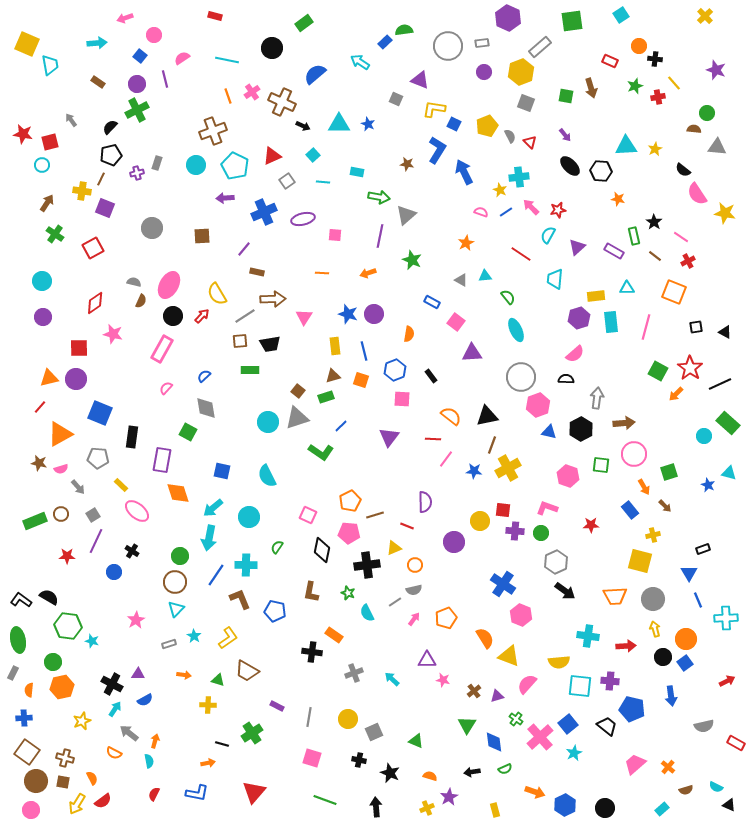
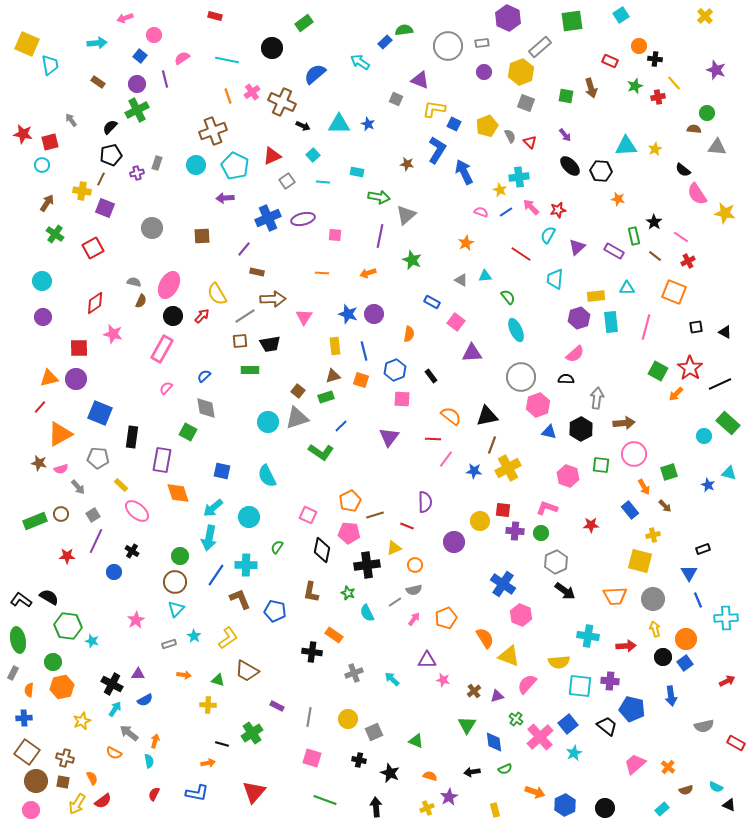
blue cross at (264, 212): moved 4 px right, 6 px down
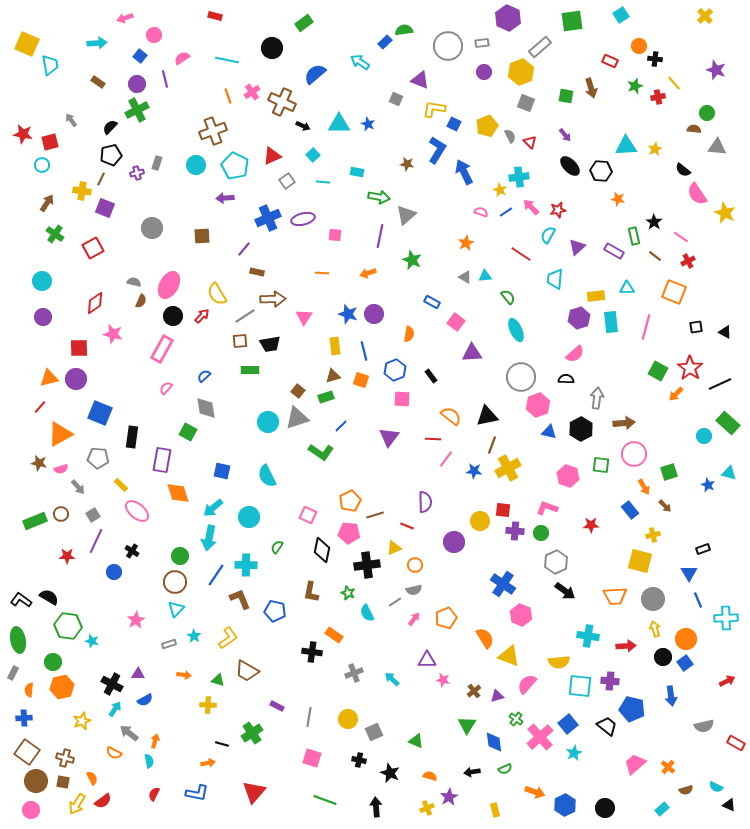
yellow star at (725, 213): rotated 15 degrees clockwise
gray triangle at (461, 280): moved 4 px right, 3 px up
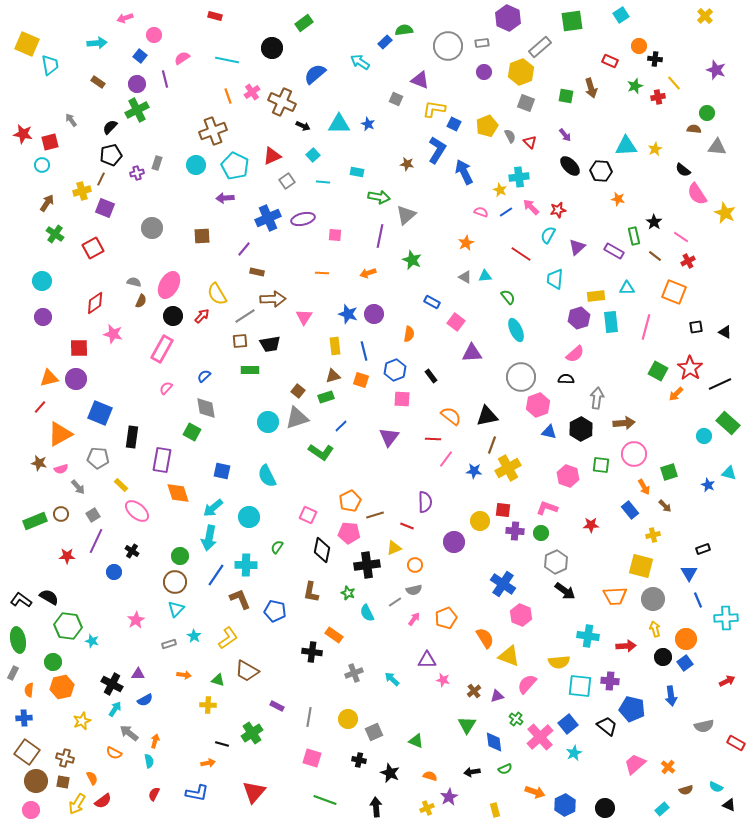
yellow cross at (82, 191): rotated 24 degrees counterclockwise
green square at (188, 432): moved 4 px right
yellow square at (640, 561): moved 1 px right, 5 px down
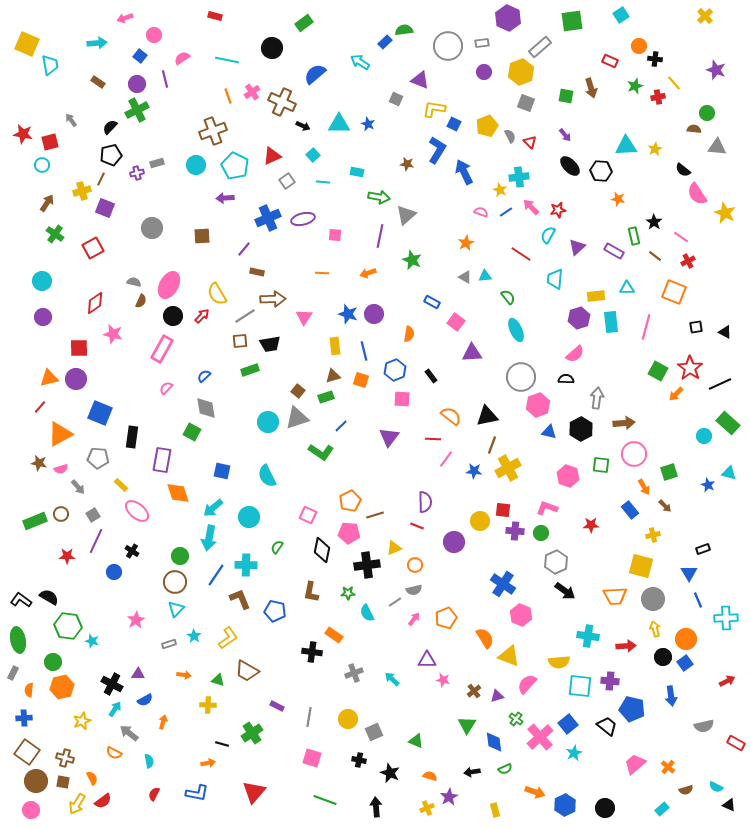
gray rectangle at (157, 163): rotated 56 degrees clockwise
green rectangle at (250, 370): rotated 18 degrees counterclockwise
red line at (407, 526): moved 10 px right
green star at (348, 593): rotated 24 degrees counterclockwise
orange arrow at (155, 741): moved 8 px right, 19 px up
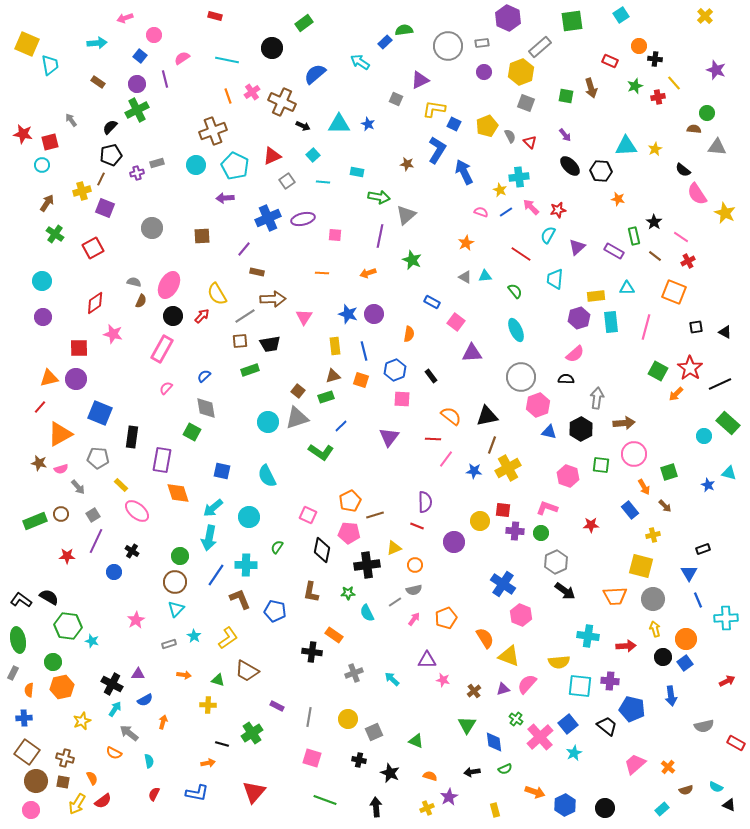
purple triangle at (420, 80): rotated 48 degrees counterclockwise
green semicircle at (508, 297): moved 7 px right, 6 px up
purple triangle at (497, 696): moved 6 px right, 7 px up
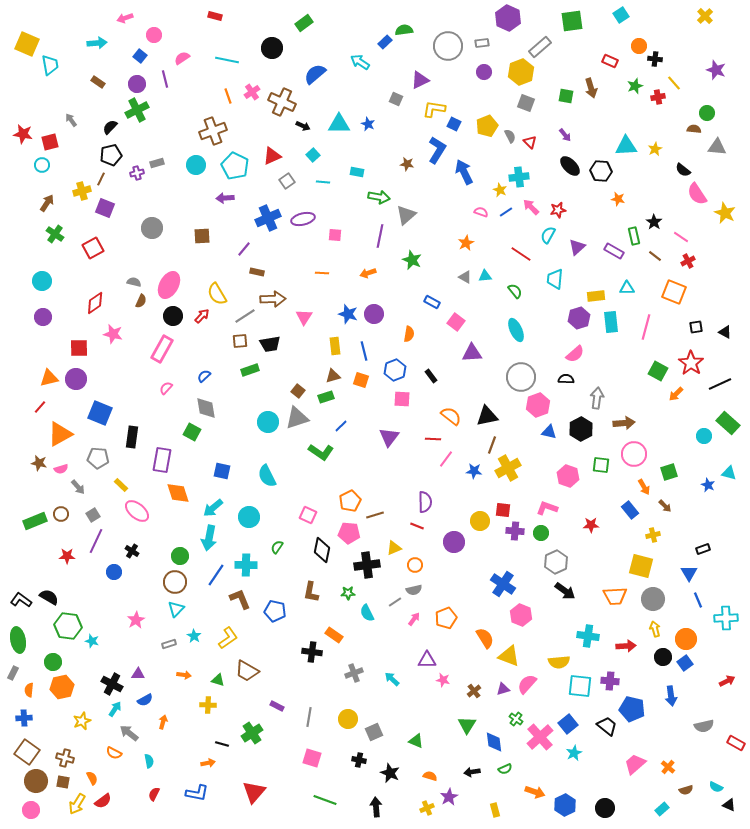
red star at (690, 368): moved 1 px right, 5 px up
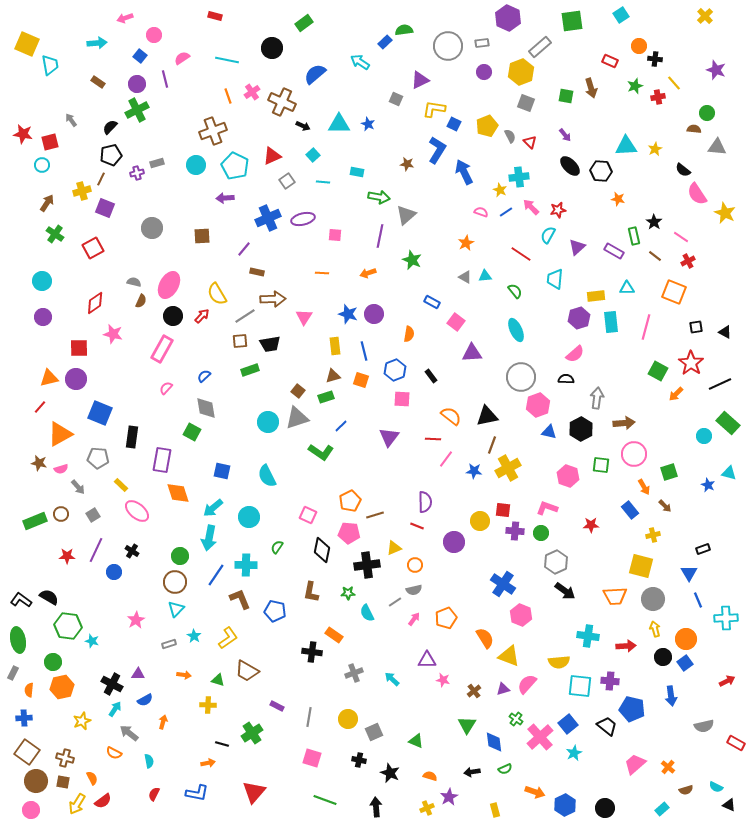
purple line at (96, 541): moved 9 px down
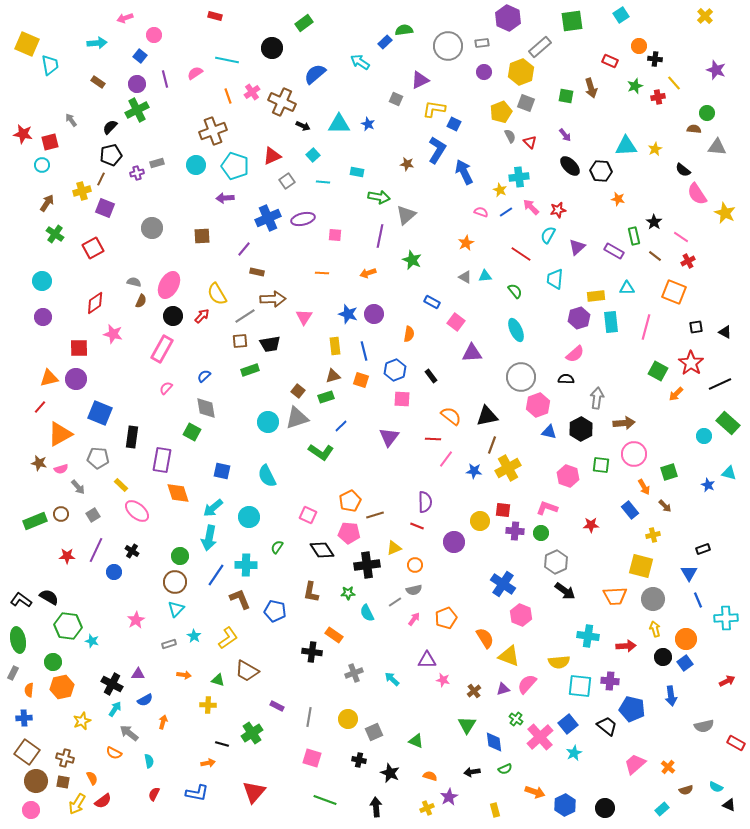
pink semicircle at (182, 58): moved 13 px right, 15 px down
yellow pentagon at (487, 126): moved 14 px right, 14 px up
cyan pentagon at (235, 166): rotated 8 degrees counterclockwise
black diamond at (322, 550): rotated 45 degrees counterclockwise
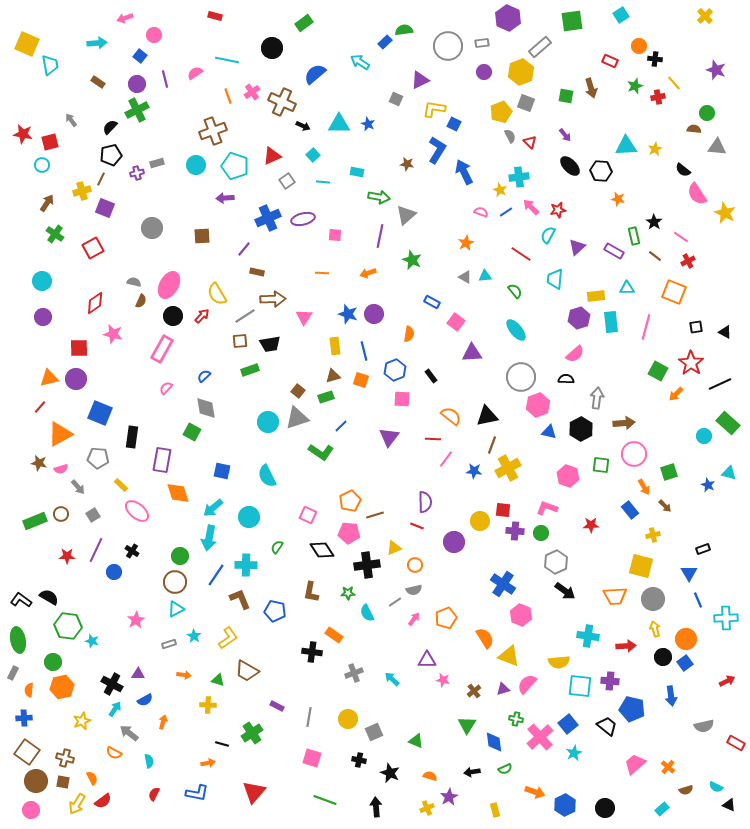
cyan ellipse at (516, 330): rotated 15 degrees counterclockwise
cyan triangle at (176, 609): rotated 18 degrees clockwise
green cross at (516, 719): rotated 24 degrees counterclockwise
